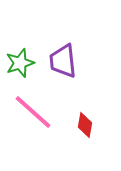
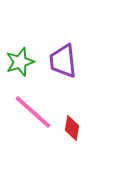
green star: moved 1 px up
red diamond: moved 13 px left, 3 px down
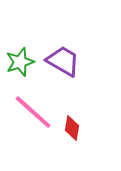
purple trapezoid: rotated 126 degrees clockwise
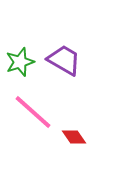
purple trapezoid: moved 1 px right, 1 px up
red diamond: moved 2 px right, 9 px down; rotated 45 degrees counterclockwise
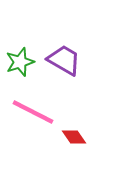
pink line: rotated 15 degrees counterclockwise
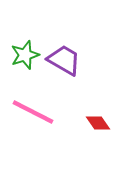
green star: moved 5 px right, 7 px up
red diamond: moved 24 px right, 14 px up
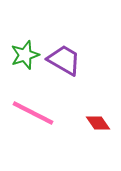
pink line: moved 1 px down
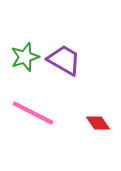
green star: moved 2 px down
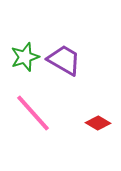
pink line: rotated 21 degrees clockwise
red diamond: rotated 25 degrees counterclockwise
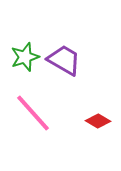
red diamond: moved 2 px up
